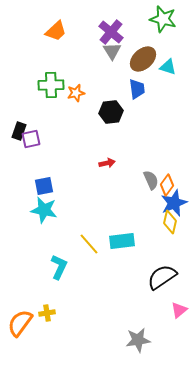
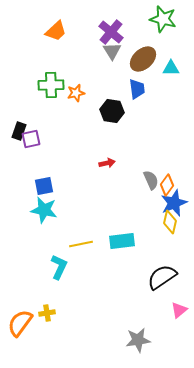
cyan triangle: moved 3 px right, 1 px down; rotated 18 degrees counterclockwise
black hexagon: moved 1 px right, 1 px up; rotated 15 degrees clockwise
yellow line: moved 8 px left; rotated 60 degrees counterclockwise
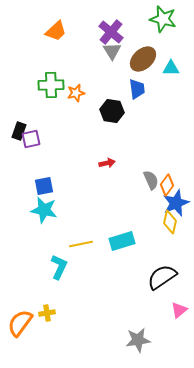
blue star: moved 2 px right
cyan rectangle: rotated 10 degrees counterclockwise
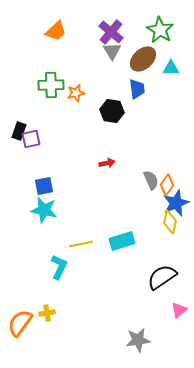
green star: moved 3 px left, 11 px down; rotated 16 degrees clockwise
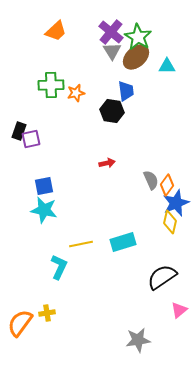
green star: moved 22 px left, 7 px down
brown ellipse: moved 7 px left, 2 px up
cyan triangle: moved 4 px left, 2 px up
blue trapezoid: moved 11 px left, 2 px down
cyan rectangle: moved 1 px right, 1 px down
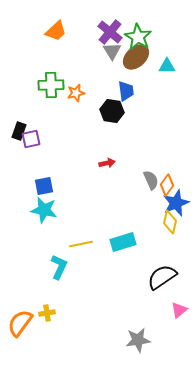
purple cross: moved 1 px left
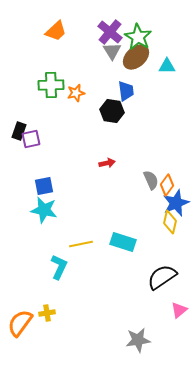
cyan rectangle: rotated 35 degrees clockwise
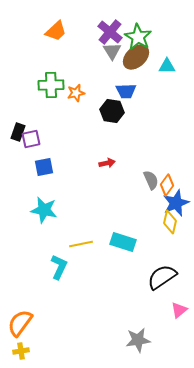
blue trapezoid: rotated 95 degrees clockwise
black rectangle: moved 1 px left, 1 px down
blue square: moved 19 px up
yellow cross: moved 26 px left, 38 px down
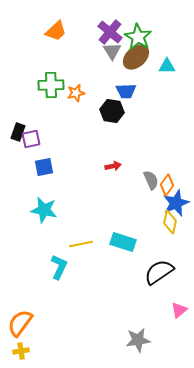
red arrow: moved 6 px right, 3 px down
black semicircle: moved 3 px left, 5 px up
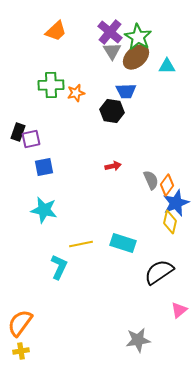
cyan rectangle: moved 1 px down
